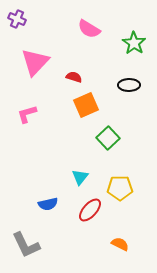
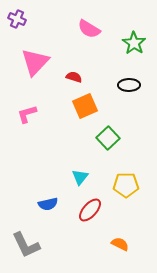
orange square: moved 1 px left, 1 px down
yellow pentagon: moved 6 px right, 3 px up
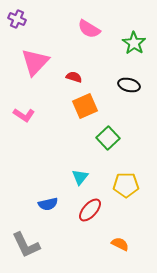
black ellipse: rotated 15 degrees clockwise
pink L-shape: moved 3 px left, 1 px down; rotated 130 degrees counterclockwise
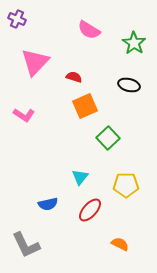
pink semicircle: moved 1 px down
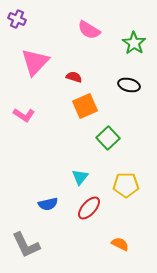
red ellipse: moved 1 px left, 2 px up
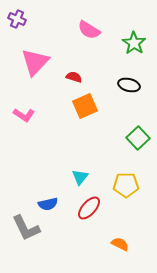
green square: moved 30 px right
gray L-shape: moved 17 px up
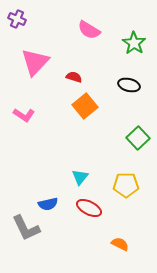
orange square: rotated 15 degrees counterclockwise
red ellipse: rotated 75 degrees clockwise
